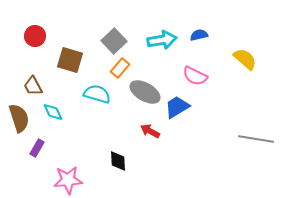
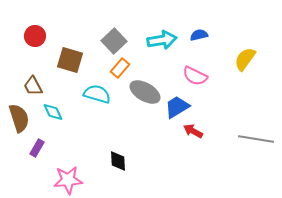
yellow semicircle: rotated 95 degrees counterclockwise
red arrow: moved 43 px right
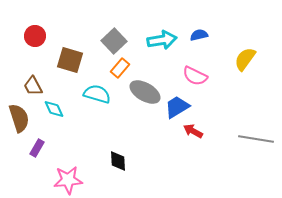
cyan diamond: moved 1 px right, 3 px up
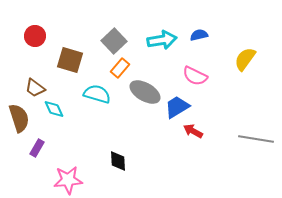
brown trapezoid: moved 2 px right, 2 px down; rotated 25 degrees counterclockwise
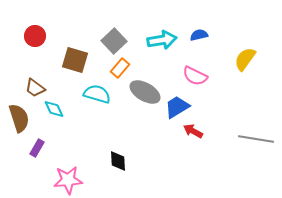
brown square: moved 5 px right
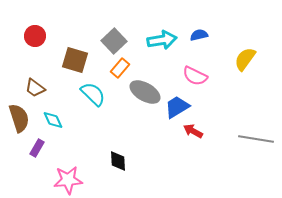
cyan semicircle: moved 4 px left; rotated 28 degrees clockwise
cyan diamond: moved 1 px left, 11 px down
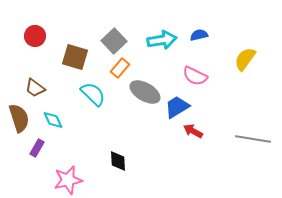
brown square: moved 3 px up
gray line: moved 3 px left
pink star: rotated 8 degrees counterclockwise
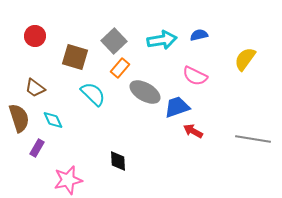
blue trapezoid: rotated 12 degrees clockwise
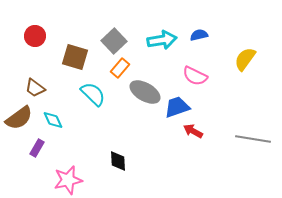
brown semicircle: rotated 72 degrees clockwise
